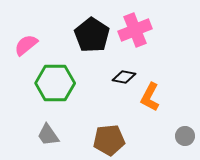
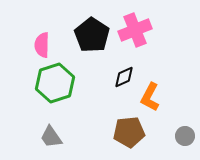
pink semicircle: moved 16 px right; rotated 50 degrees counterclockwise
black diamond: rotated 35 degrees counterclockwise
green hexagon: rotated 18 degrees counterclockwise
gray trapezoid: moved 3 px right, 2 px down
brown pentagon: moved 20 px right, 8 px up
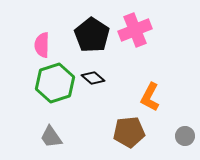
black diamond: moved 31 px left, 1 px down; rotated 65 degrees clockwise
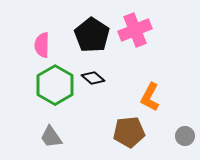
green hexagon: moved 2 px down; rotated 12 degrees counterclockwise
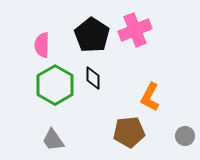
black diamond: rotated 50 degrees clockwise
gray trapezoid: moved 2 px right, 3 px down
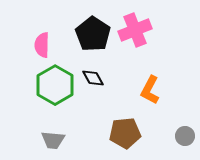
black pentagon: moved 1 px right, 1 px up
black diamond: rotated 30 degrees counterclockwise
orange L-shape: moved 7 px up
brown pentagon: moved 4 px left, 1 px down
gray trapezoid: rotated 50 degrees counterclockwise
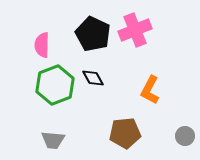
black pentagon: rotated 8 degrees counterclockwise
green hexagon: rotated 9 degrees clockwise
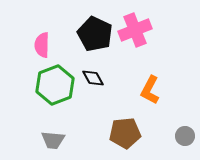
black pentagon: moved 2 px right
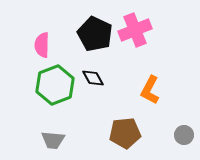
gray circle: moved 1 px left, 1 px up
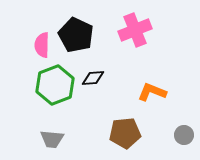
black pentagon: moved 19 px left, 1 px down
black diamond: rotated 65 degrees counterclockwise
orange L-shape: moved 2 px right, 2 px down; rotated 84 degrees clockwise
gray trapezoid: moved 1 px left, 1 px up
